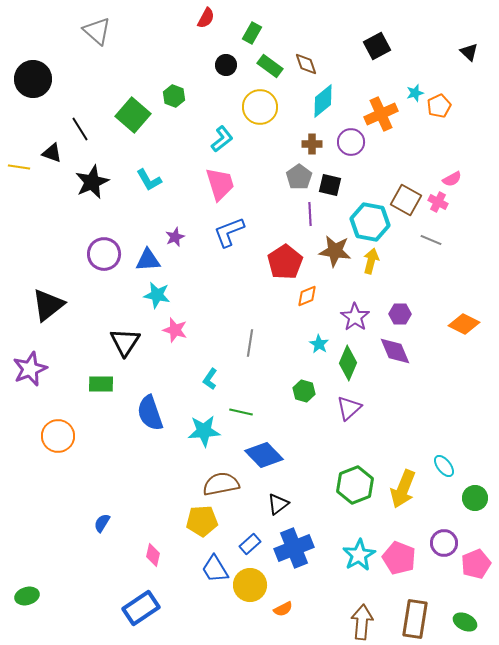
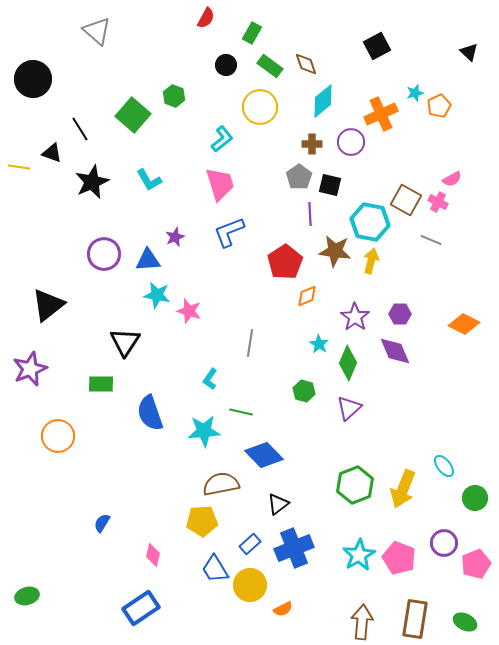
pink star at (175, 330): moved 14 px right, 19 px up
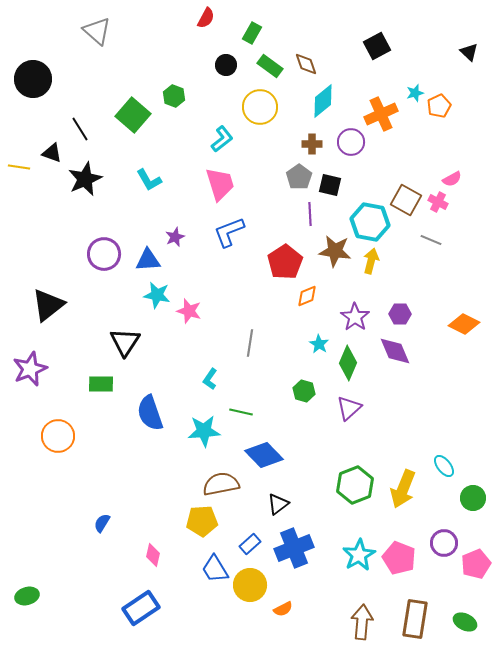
black star at (92, 182): moved 7 px left, 3 px up
green circle at (475, 498): moved 2 px left
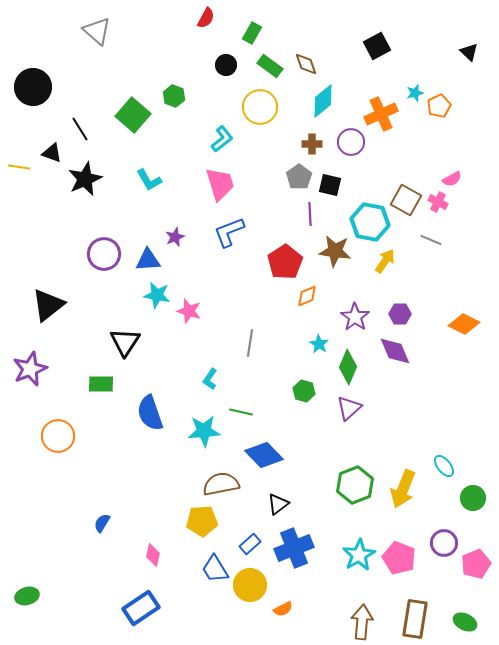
black circle at (33, 79): moved 8 px down
yellow arrow at (371, 261): moved 14 px right; rotated 20 degrees clockwise
green diamond at (348, 363): moved 4 px down
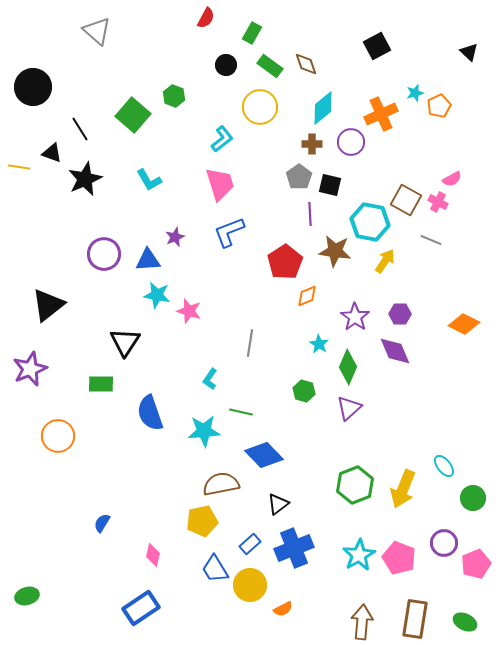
cyan diamond at (323, 101): moved 7 px down
yellow pentagon at (202, 521): rotated 8 degrees counterclockwise
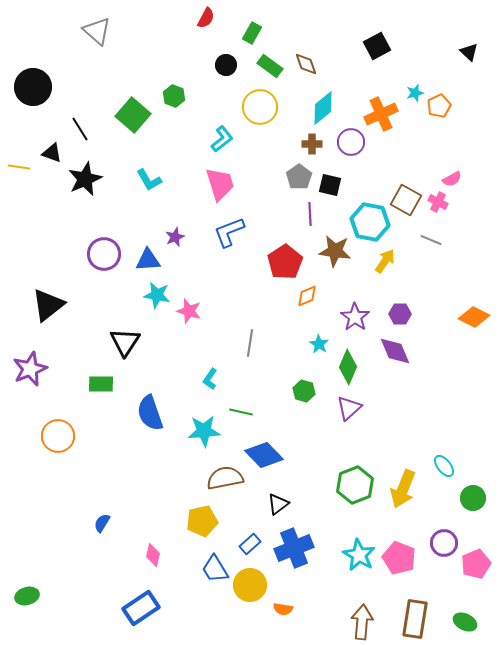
orange diamond at (464, 324): moved 10 px right, 7 px up
brown semicircle at (221, 484): moved 4 px right, 6 px up
cyan star at (359, 555): rotated 12 degrees counterclockwise
orange semicircle at (283, 609): rotated 36 degrees clockwise
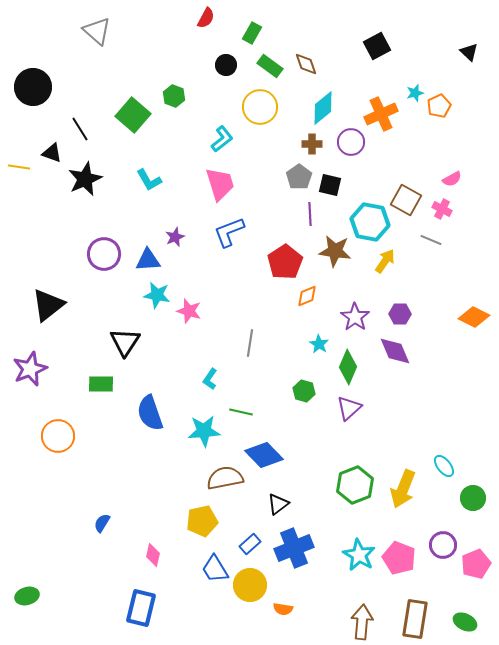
pink cross at (438, 202): moved 4 px right, 7 px down
purple circle at (444, 543): moved 1 px left, 2 px down
blue rectangle at (141, 608): rotated 42 degrees counterclockwise
